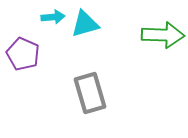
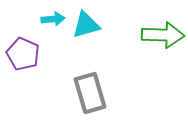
cyan arrow: moved 2 px down
cyan triangle: moved 1 px right, 1 px down
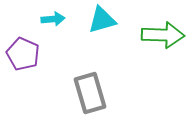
cyan triangle: moved 16 px right, 5 px up
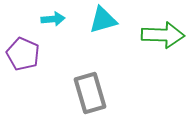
cyan triangle: moved 1 px right
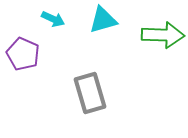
cyan arrow: rotated 30 degrees clockwise
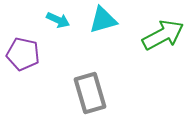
cyan arrow: moved 5 px right, 1 px down
green arrow: rotated 30 degrees counterclockwise
purple pentagon: rotated 12 degrees counterclockwise
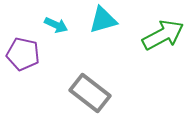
cyan arrow: moved 2 px left, 5 px down
gray rectangle: rotated 36 degrees counterclockwise
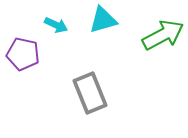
gray rectangle: rotated 30 degrees clockwise
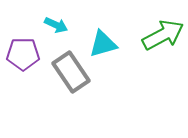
cyan triangle: moved 24 px down
purple pentagon: rotated 12 degrees counterclockwise
gray rectangle: moved 19 px left, 21 px up; rotated 12 degrees counterclockwise
